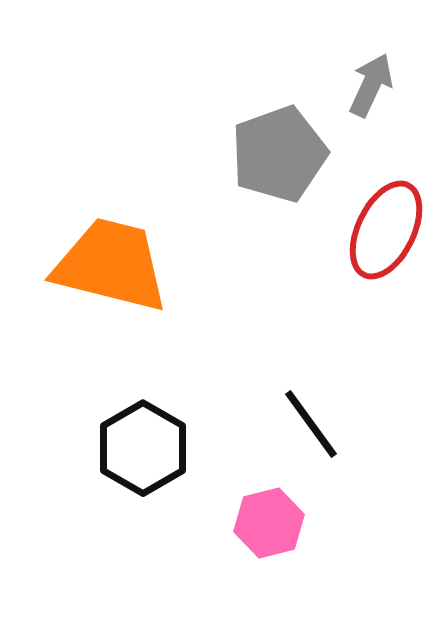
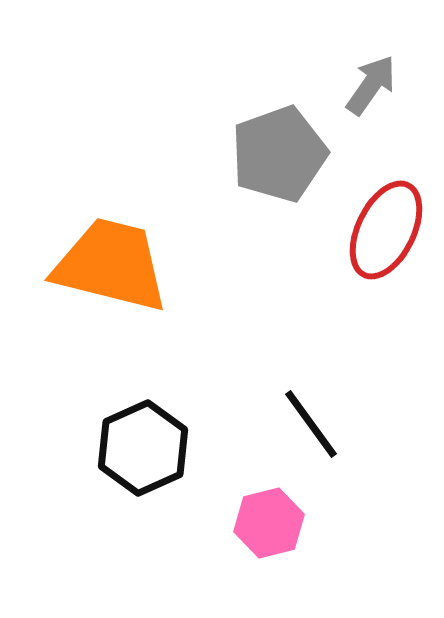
gray arrow: rotated 10 degrees clockwise
black hexagon: rotated 6 degrees clockwise
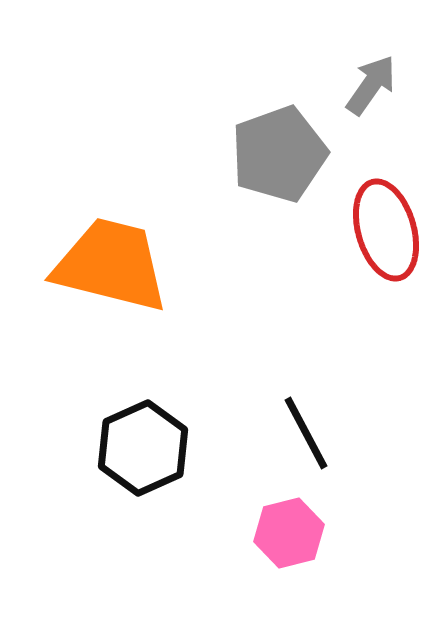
red ellipse: rotated 42 degrees counterclockwise
black line: moved 5 px left, 9 px down; rotated 8 degrees clockwise
pink hexagon: moved 20 px right, 10 px down
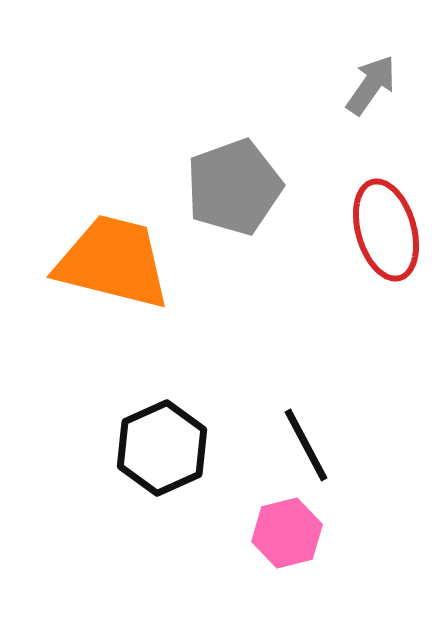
gray pentagon: moved 45 px left, 33 px down
orange trapezoid: moved 2 px right, 3 px up
black line: moved 12 px down
black hexagon: moved 19 px right
pink hexagon: moved 2 px left
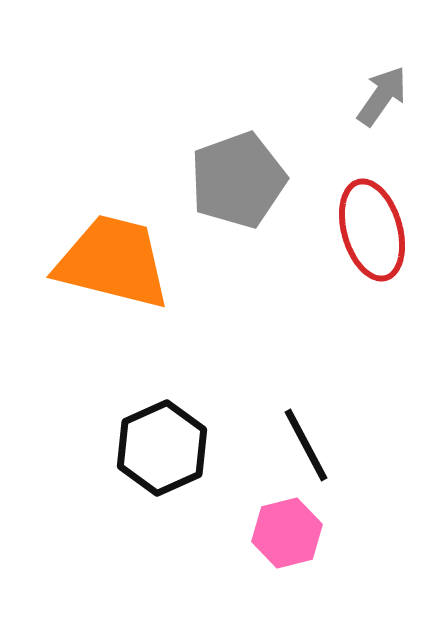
gray arrow: moved 11 px right, 11 px down
gray pentagon: moved 4 px right, 7 px up
red ellipse: moved 14 px left
